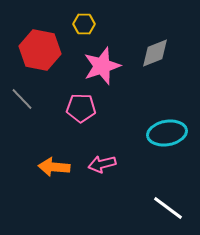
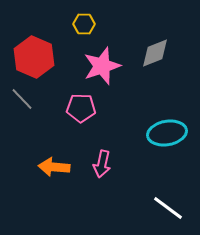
red hexagon: moved 6 px left, 7 px down; rotated 12 degrees clockwise
pink arrow: rotated 64 degrees counterclockwise
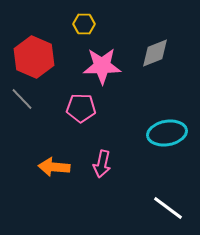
pink star: rotated 18 degrees clockwise
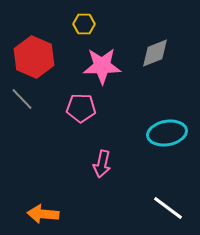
orange arrow: moved 11 px left, 47 px down
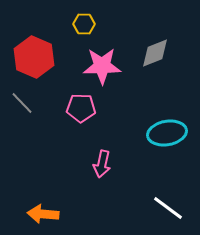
gray line: moved 4 px down
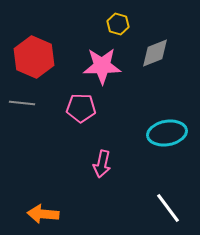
yellow hexagon: moved 34 px right; rotated 15 degrees clockwise
gray line: rotated 40 degrees counterclockwise
white line: rotated 16 degrees clockwise
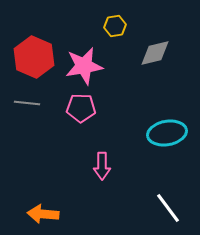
yellow hexagon: moved 3 px left, 2 px down; rotated 25 degrees counterclockwise
gray diamond: rotated 8 degrees clockwise
pink star: moved 18 px left; rotated 9 degrees counterclockwise
gray line: moved 5 px right
pink arrow: moved 2 px down; rotated 12 degrees counterclockwise
